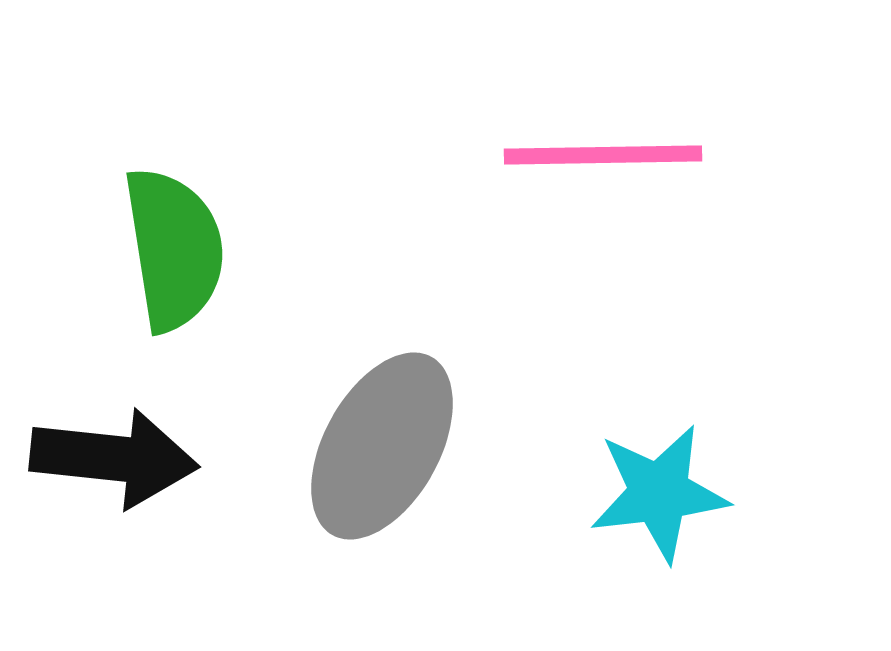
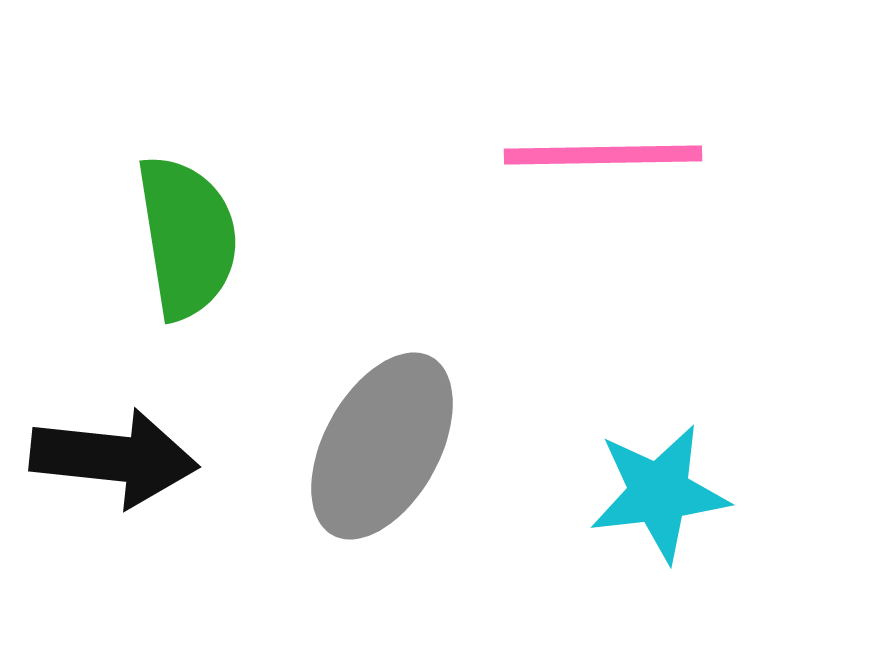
green semicircle: moved 13 px right, 12 px up
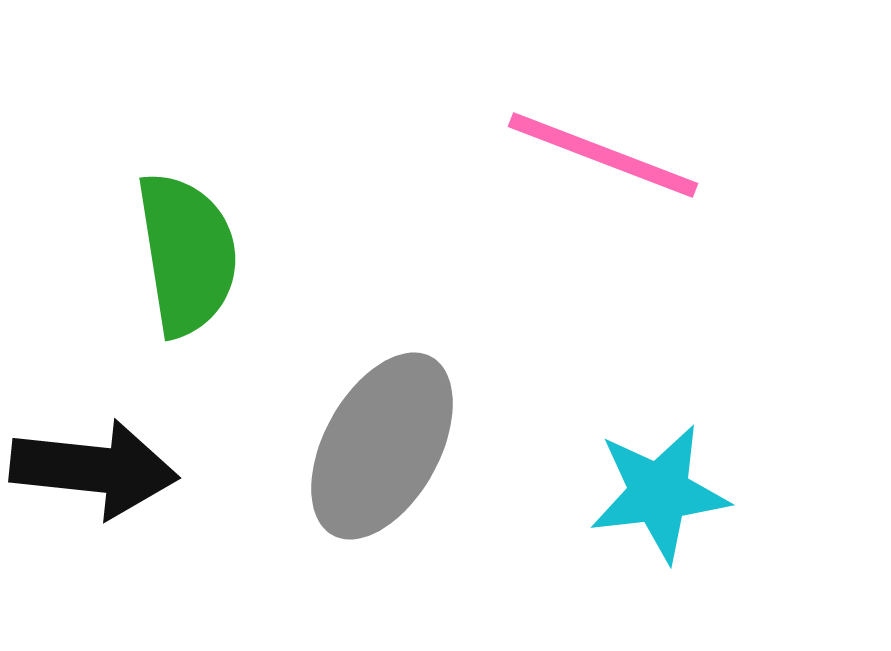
pink line: rotated 22 degrees clockwise
green semicircle: moved 17 px down
black arrow: moved 20 px left, 11 px down
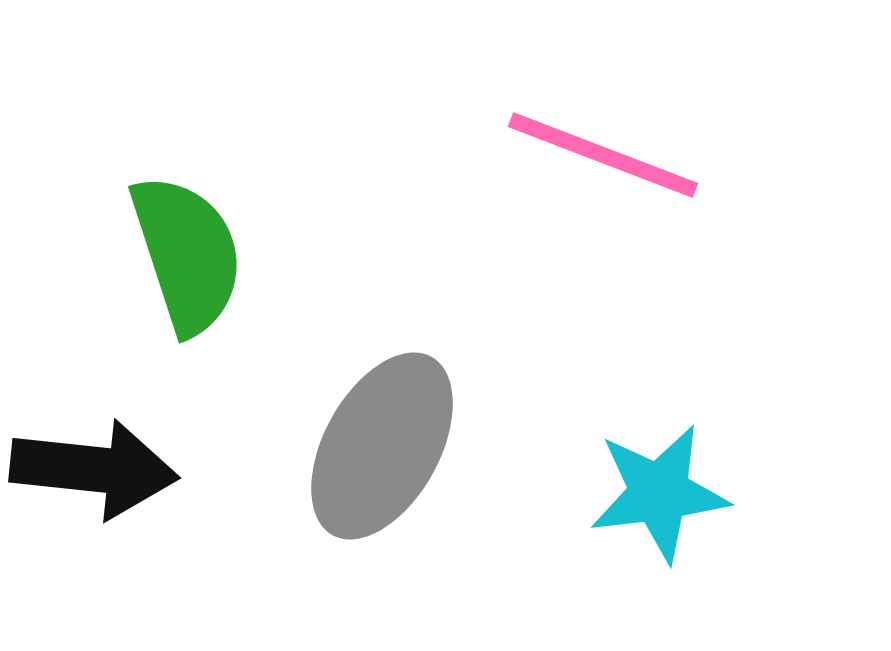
green semicircle: rotated 9 degrees counterclockwise
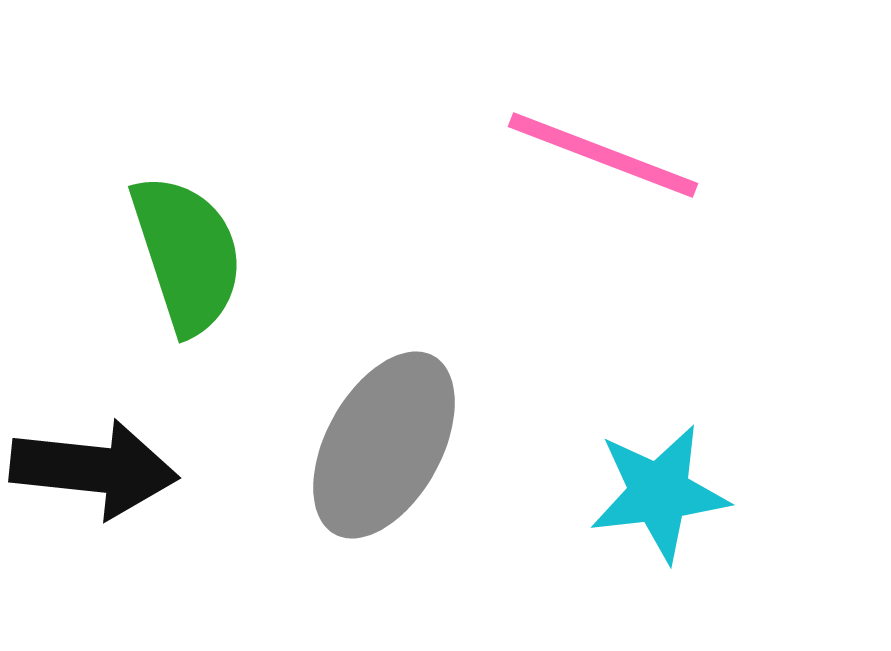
gray ellipse: moved 2 px right, 1 px up
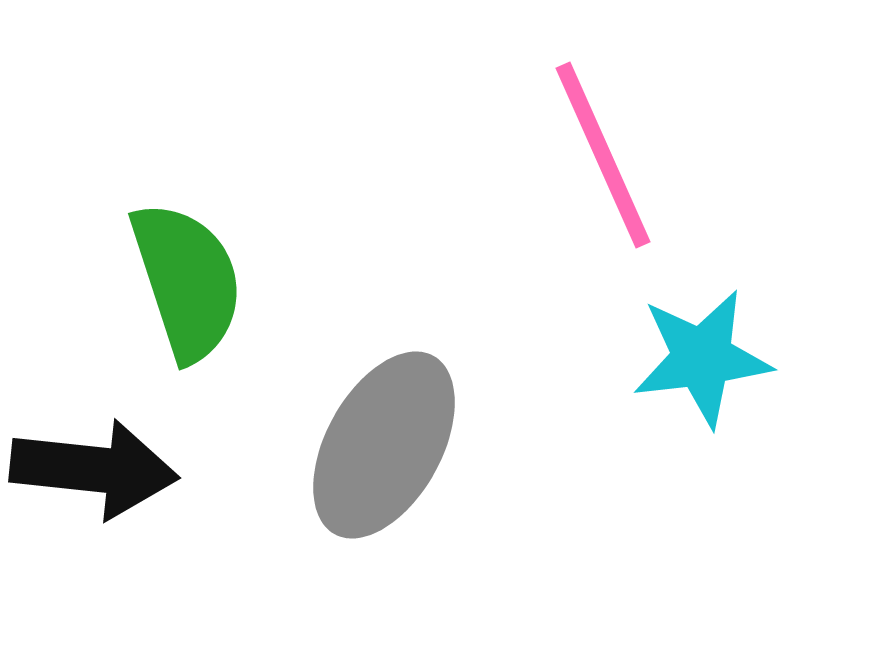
pink line: rotated 45 degrees clockwise
green semicircle: moved 27 px down
cyan star: moved 43 px right, 135 px up
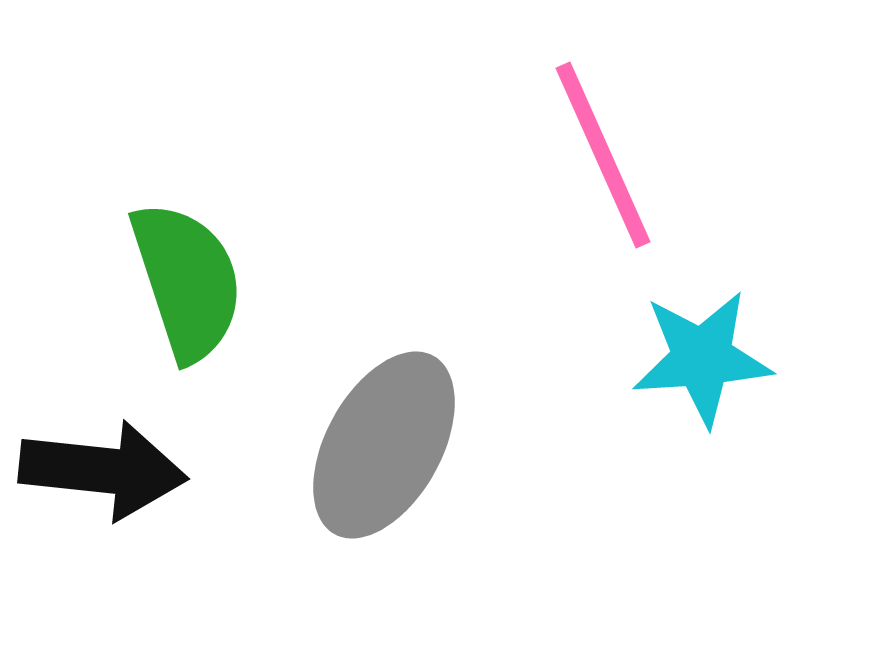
cyan star: rotated 3 degrees clockwise
black arrow: moved 9 px right, 1 px down
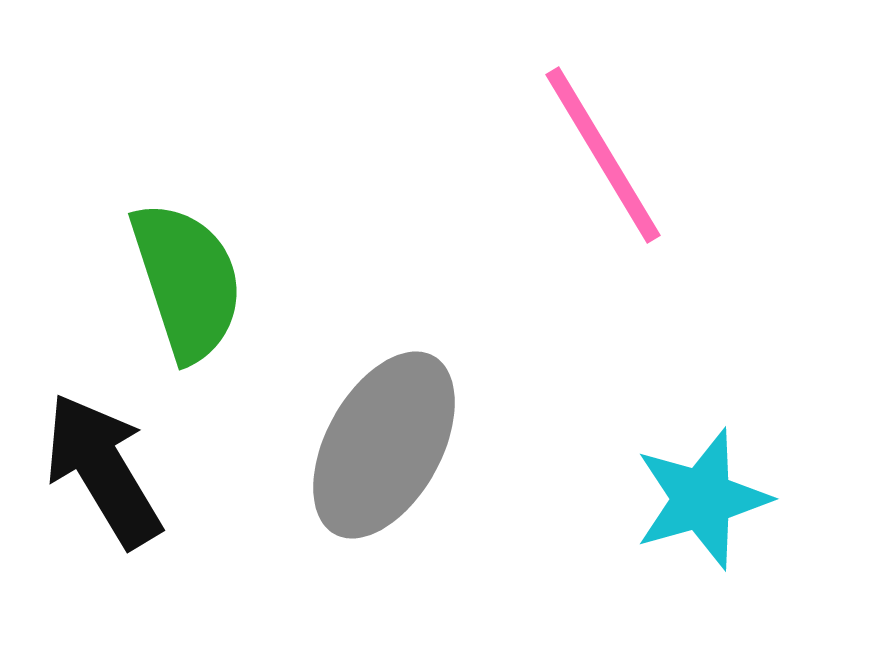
pink line: rotated 7 degrees counterclockwise
cyan star: moved 141 px down; rotated 12 degrees counterclockwise
black arrow: rotated 127 degrees counterclockwise
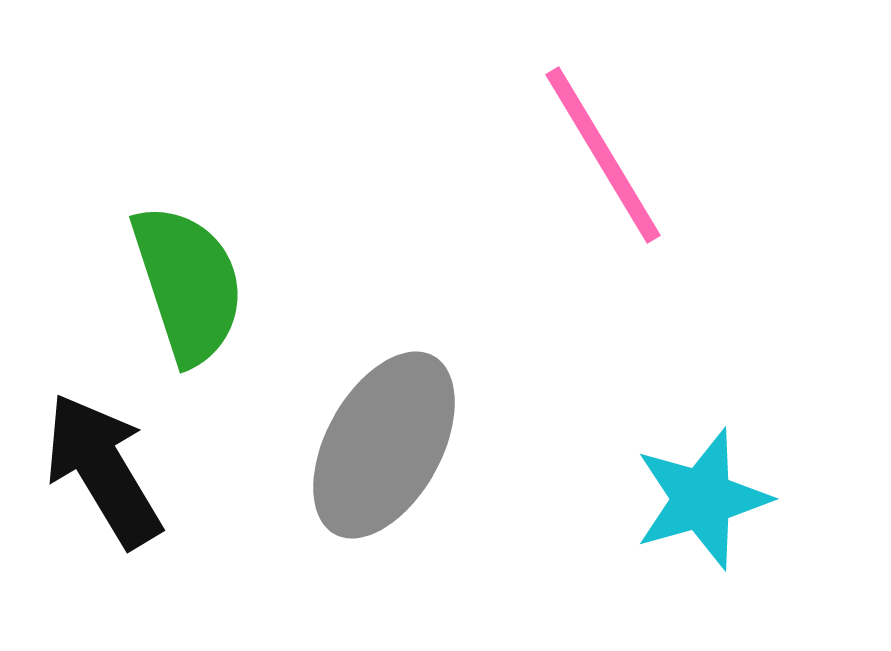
green semicircle: moved 1 px right, 3 px down
